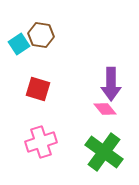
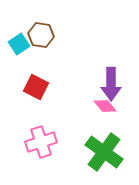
red square: moved 2 px left, 2 px up; rotated 10 degrees clockwise
pink diamond: moved 3 px up
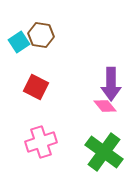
cyan square: moved 2 px up
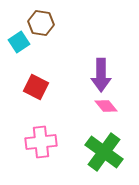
brown hexagon: moved 12 px up
purple arrow: moved 10 px left, 9 px up
pink diamond: moved 1 px right
pink cross: rotated 12 degrees clockwise
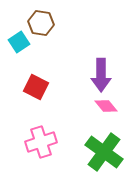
pink cross: rotated 12 degrees counterclockwise
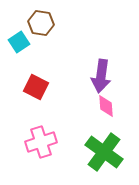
purple arrow: moved 1 px down; rotated 8 degrees clockwise
pink diamond: rotated 35 degrees clockwise
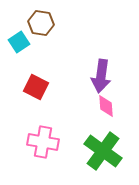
pink cross: moved 2 px right; rotated 28 degrees clockwise
green cross: moved 1 px left, 1 px up
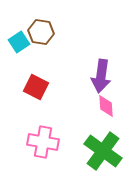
brown hexagon: moved 9 px down
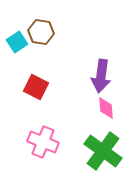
cyan square: moved 2 px left
pink diamond: moved 2 px down
pink cross: rotated 12 degrees clockwise
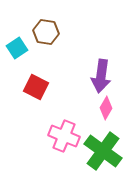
brown hexagon: moved 5 px right
cyan square: moved 6 px down
pink diamond: rotated 35 degrees clockwise
pink cross: moved 21 px right, 6 px up
